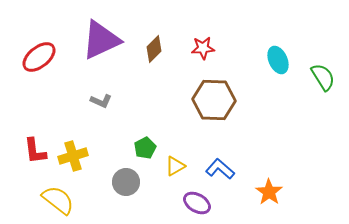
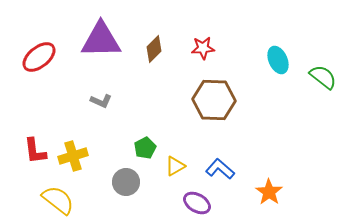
purple triangle: rotated 24 degrees clockwise
green semicircle: rotated 20 degrees counterclockwise
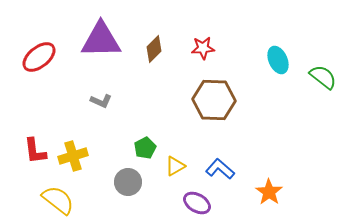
gray circle: moved 2 px right
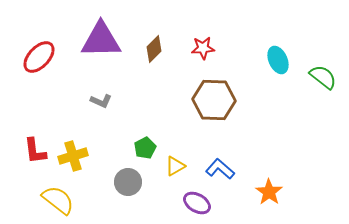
red ellipse: rotated 8 degrees counterclockwise
